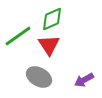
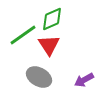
green line: moved 5 px right, 1 px up
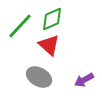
green line: moved 3 px left, 9 px up; rotated 12 degrees counterclockwise
red triangle: rotated 15 degrees counterclockwise
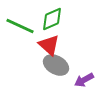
green line: rotated 72 degrees clockwise
gray ellipse: moved 17 px right, 12 px up
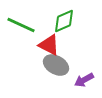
green diamond: moved 12 px right, 2 px down
green line: moved 1 px right, 1 px up
red triangle: rotated 15 degrees counterclockwise
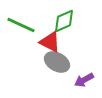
red triangle: moved 1 px right, 3 px up
gray ellipse: moved 1 px right, 3 px up
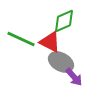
green line: moved 14 px down
gray ellipse: moved 4 px right
purple arrow: moved 10 px left, 3 px up; rotated 102 degrees counterclockwise
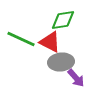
green diamond: moved 1 px left, 1 px up; rotated 15 degrees clockwise
gray ellipse: rotated 35 degrees counterclockwise
purple arrow: moved 2 px right, 1 px down
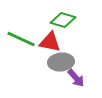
green diamond: rotated 25 degrees clockwise
red triangle: rotated 15 degrees counterclockwise
